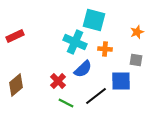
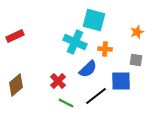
blue semicircle: moved 5 px right
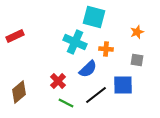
cyan square: moved 3 px up
orange cross: moved 1 px right
gray square: moved 1 px right
blue square: moved 2 px right, 4 px down
brown diamond: moved 3 px right, 7 px down
black line: moved 1 px up
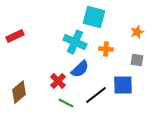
blue semicircle: moved 8 px left
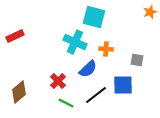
orange star: moved 13 px right, 20 px up
blue semicircle: moved 8 px right
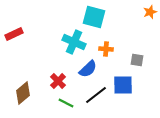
red rectangle: moved 1 px left, 2 px up
cyan cross: moved 1 px left
brown diamond: moved 4 px right, 1 px down
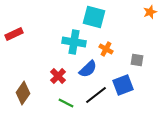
cyan cross: rotated 15 degrees counterclockwise
orange cross: rotated 24 degrees clockwise
red cross: moved 5 px up
blue square: rotated 20 degrees counterclockwise
brown diamond: rotated 15 degrees counterclockwise
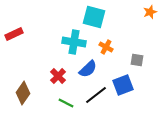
orange cross: moved 2 px up
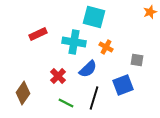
red rectangle: moved 24 px right
black line: moved 2 px left, 3 px down; rotated 35 degrees counterclockwise
